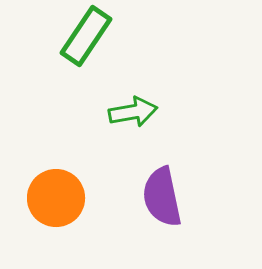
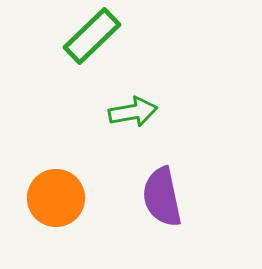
green rectangle: moved 6 px right; rotated 12 degrees clockwise
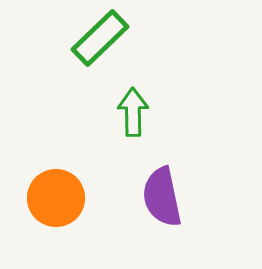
green rectangle: moved 8 px right, 2 px down
green arrow: rotated 81 degrees counterclockwise
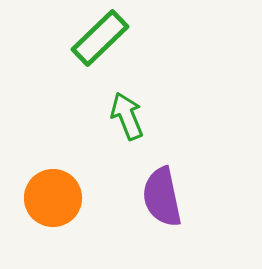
green arrow: moved 6 px left, 4 px down; rotated 21 degrees counterclockwise
orange circle: moved 3 px left
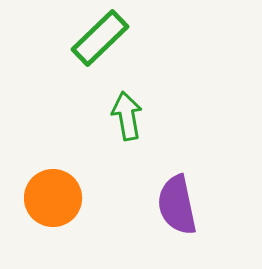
green arrow: rotated 12 degrees clockwise
purple semicircle: moved 15 px right, 8 px down
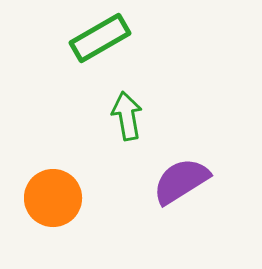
green rectangle: rotated 14 degrees clockwise
purple semicircle: moved 4 px right, 24 px up; rotated 70 degrees clockwise
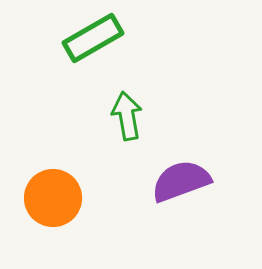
green rectangle: moved 7 px left
purple semicircle: rotated 12 degrees clockwise
